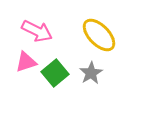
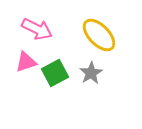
pink arrow: moved 2 px up
green square: rotated 12 degrees clockwise
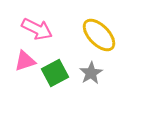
pink triangle: moved 1 px left, 1 px up
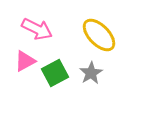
pink triangle: rotated 10 degrees counterclockwise
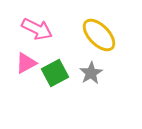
pink triangle: moved 1 px right, 2 px down
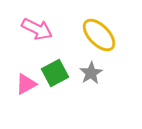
pink triangle: moved 21 px down
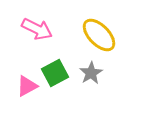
pink triangle: moved 1 px right, 2 px down
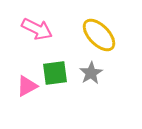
green square: rotated 20 degrees clockwise
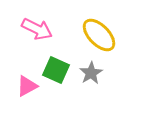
green square: moved 1 px right, 3 px up; rotated 32 degrees clockwise
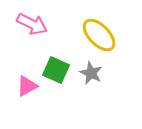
pink arrow: moved 5 px left, 5 px up
gray star: rotated 15 degrees counterclockwise
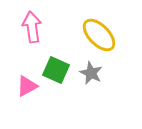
pink arrow: moved 3 px down; rotated 124 degrees counterclockwise
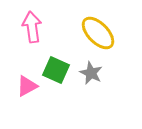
yellow ellipse: moved 1 px left, 2 px up
